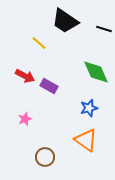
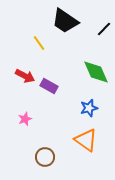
black line: rotated 63 degrees counterclockwise
yellow line: rotated 14 degrees clockwise
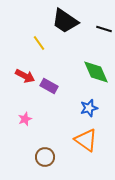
black line: rotated 63 degrees clockwise
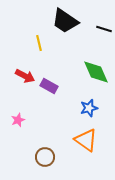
yellow line: rotated 21 degrees clockwise
pink star: moved 7 px left, 1 px down
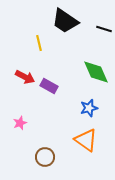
red arrow: moved 1 px down
pink star: moved 2 px right, 3 px down
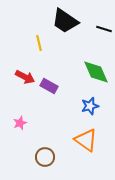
blue star: moved 1 px right, 2 px up
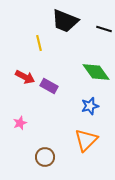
black trapezoid: rotated 12 degrees counterclockwise
green diamond: rotated 12 degrees counterclockwise
orange triangle: rotated 40 degrees clockwise
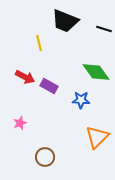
blue star: moved 9 px left, 6 px up; rotated 18 degrees clockwise
orange triangle: moved 11 px right, 3 px up
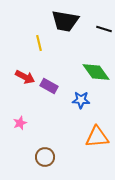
black trapezoid: rotated 12 degrees counterclockwise
orange triangle: rotated 40 degrees clockwise
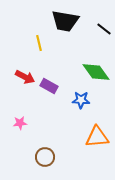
black line: rotated 21 degrees clockwise
pink star: rotated 16 degrees clockwise
